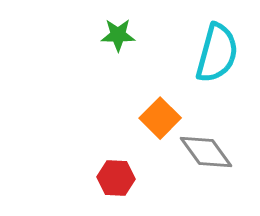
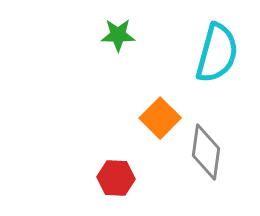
gray diamond: rotated 44 degrees clockwise
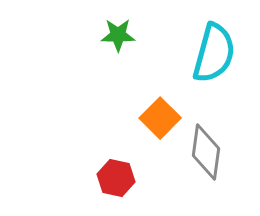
cyan semicircle: moved 3 px left
red hexagon: rotated 9 degrees clockwise
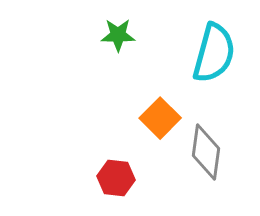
red hexagon: rotated 6 degrees counterclockwise
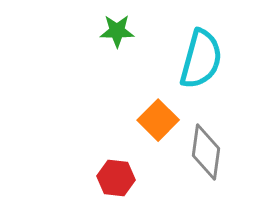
green star: moved 1 px left, 4 px up
cyan semicircle: moved 13 px left, 6 px down
orange square: moved 2 px left, 2 px down
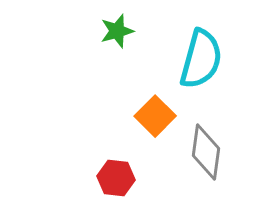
green star: rotated 16 degrees counterclockwise
orange square: moved 3 px left, 4 px up
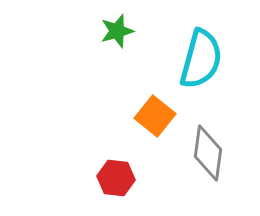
orange square: rotated 6 degrees counterclockwise
gray diamond: moved 2 px right, 1 px down
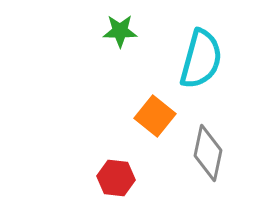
green star: moved 3 px right; rotated 16 degrees clockwise
gray diamond: rotated 4 degrees clockwise
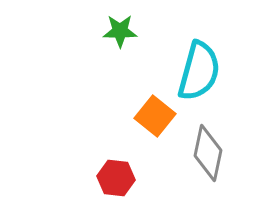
cyan semicircle: moved 2 px left, 12 px down
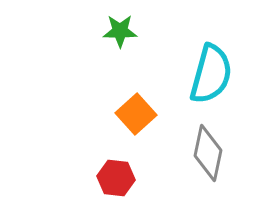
cyan semicircle: moved 12 px right, 3 px down
orange square: moved 19 px left, 2 px up; rotated 9 degrees clockwise
